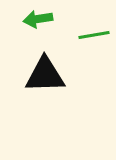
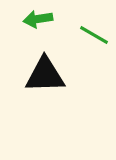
green line: rotated 40 degrees clockwise
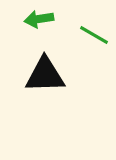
green arrow: moved 1 px right
